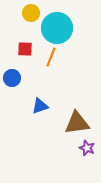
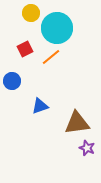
red square: rotated 28 degrees counterclockwise
orange line: rotated 30 degrees clockwise
blue circle: moved 3 px down
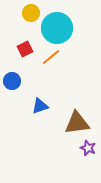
purple star: moved 1 px right
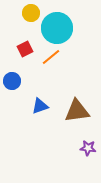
brown triangle: moved 12 px up
purple star: rotated 14 degrees counterclockwise
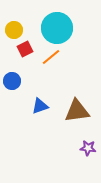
yellow circle: moved 17 px left, 17 px down
